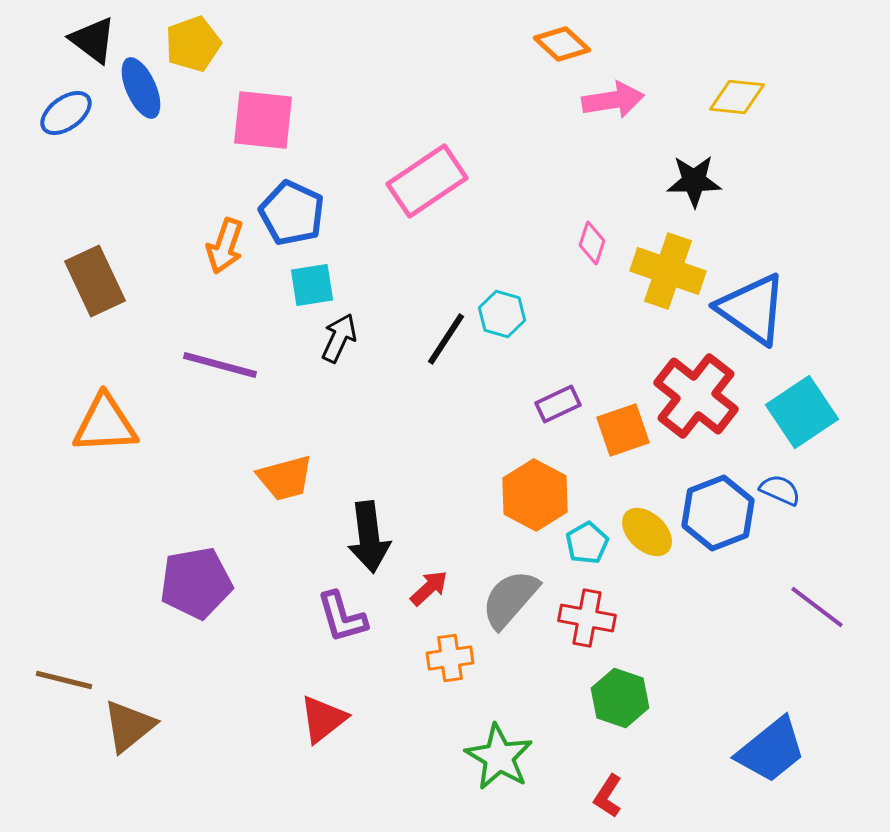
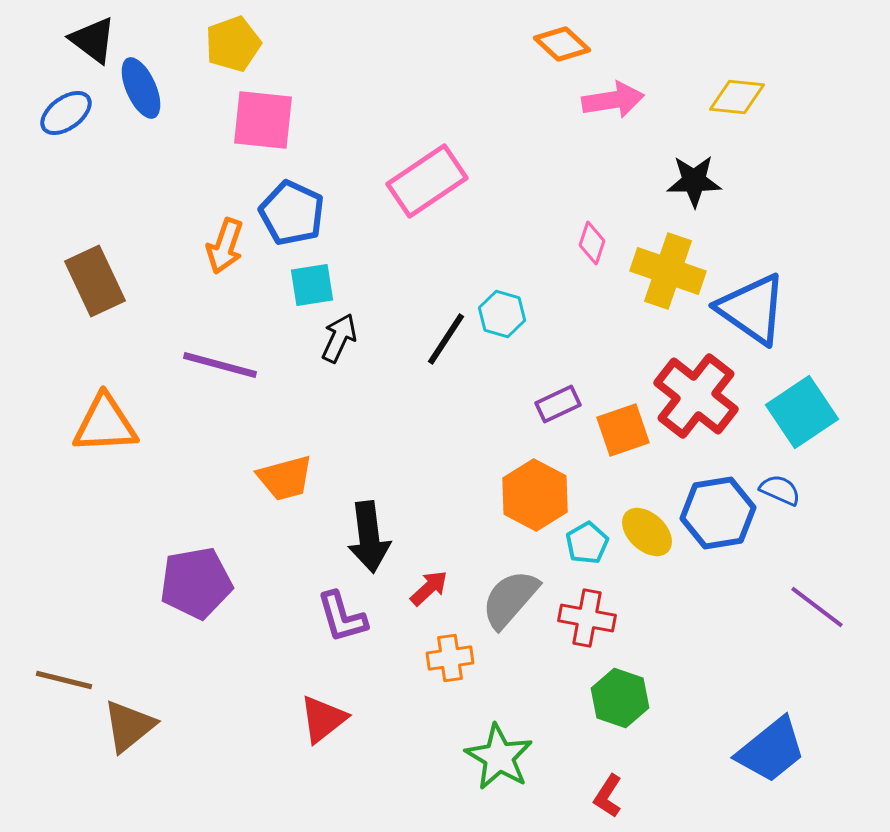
yellow pentagon at (193, 44): moved 40 px right
blue hexagon at (718, 513): rotated 12 degrees clockwise
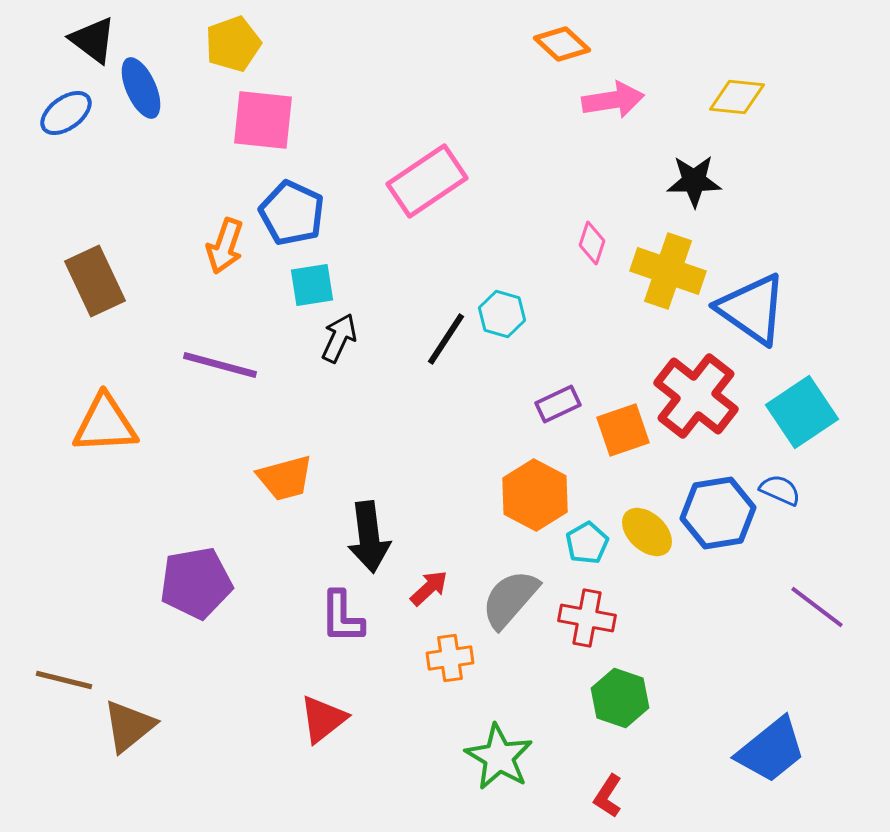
purple L-shape at (342, 617): rotated 16 degrees clockwise
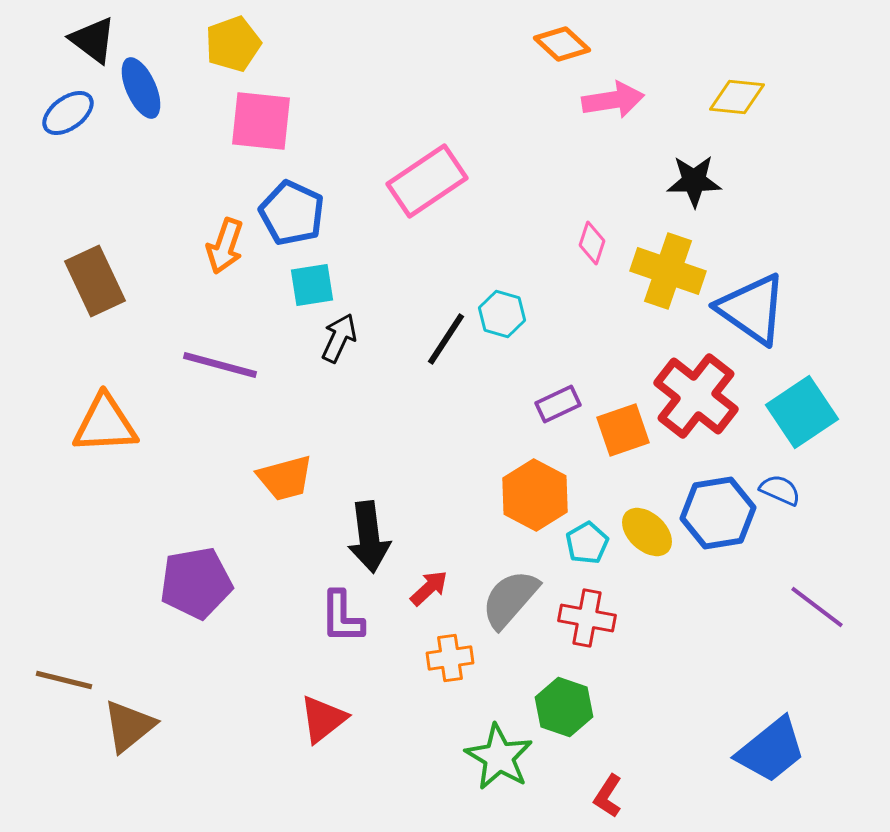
blue ellipse at (66, 113): moved 2 px right
pink square at (263, 120): moved 2 px left, 1 px down
green hexagon at (620, 698): moved 56 px left, 9 px down
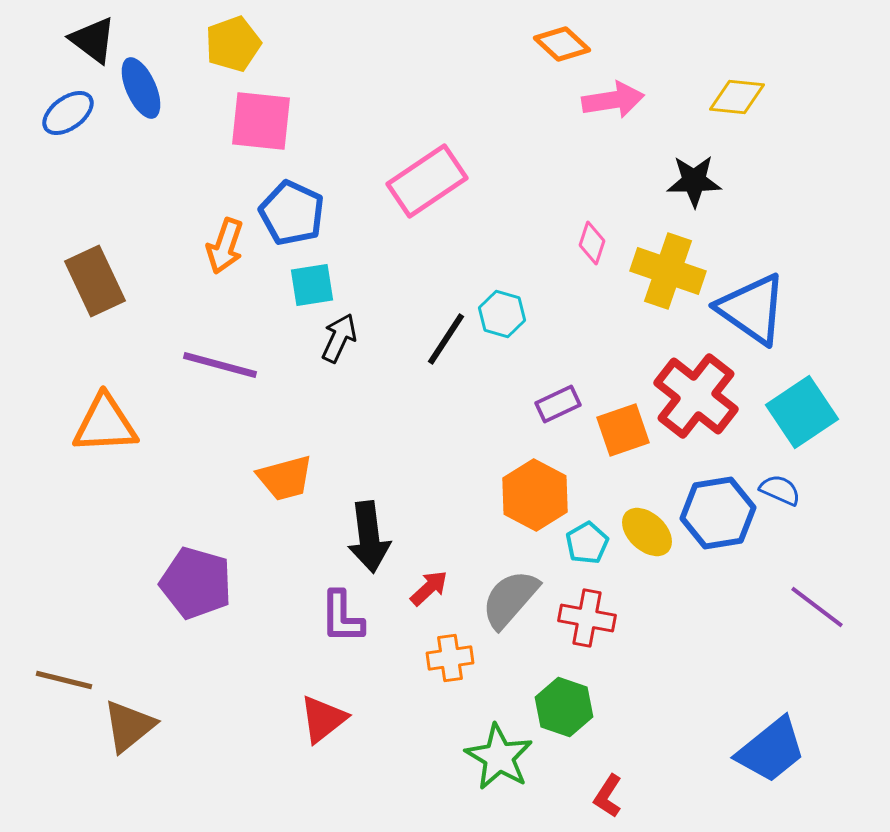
purple pentagon at (196, 583): rotated 26 degrees clockwise
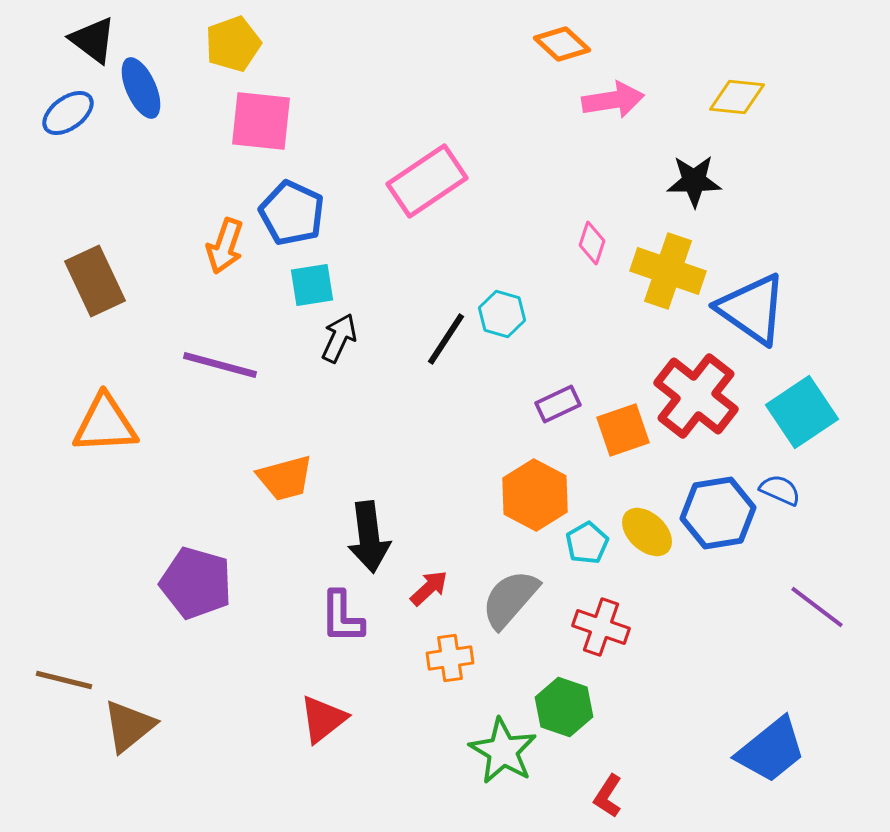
red cross at (587, 618): moved 14 px right, 9 px down; rotated 8 degrees clockwise
green star at (499, 757): moved 4 px right, 6 px up
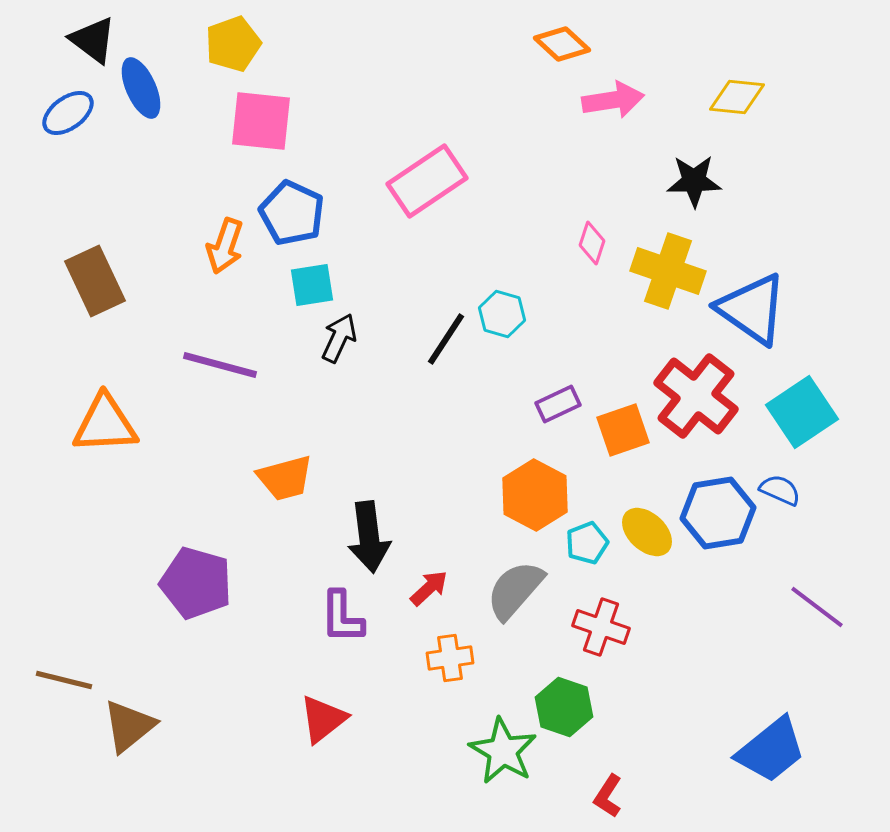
cyan pentagon at (587, 543): rotated 9 degrees clockwise
gray semicircle at (510, 599): moved 5 px right, 9 px up
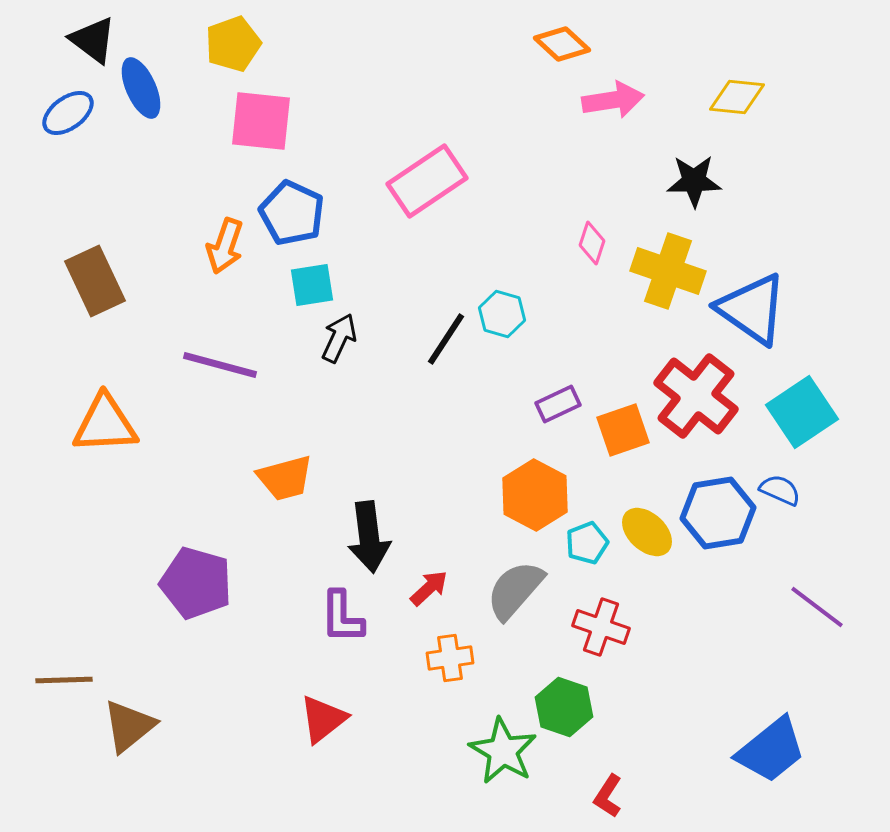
brown line at (64, 680): rotated 16 degrees counterclockwise
